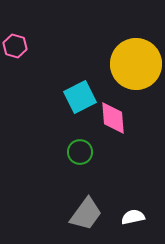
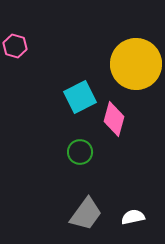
pink diamond: moved 1 px right, 1 px down; rotated 20 degrees clockwise
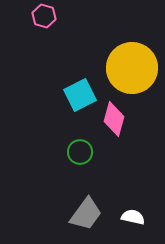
pink hexagon: moved 29 px right, 30 px up
yellow circle: moved 4 px left, 4 px down
cyan square: moved 2 px up
white semicircle: rotated 25 degrees clockwise
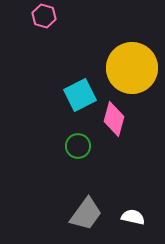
green circle: moved 2 px left, 6 px up
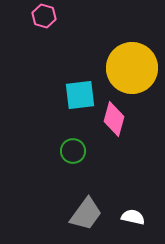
cyan square: rotated 20 degrees clockwise
green circle: moved 5 px left, 5 px down
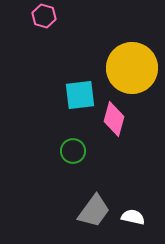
gray trapezoid: moved 8 px right, 3 px up
